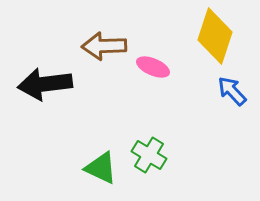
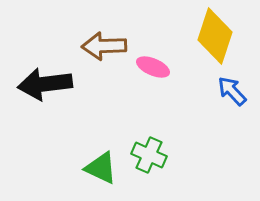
green cross: rotated 8 degrees counterclockwise
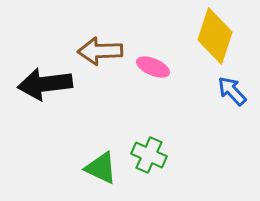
brown arrow: moved 4 px left, 5 px down
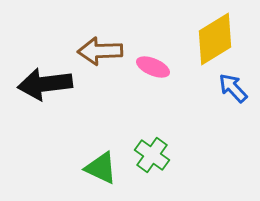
yellow diamond: moved 3 px down; rotated 40 degrees clockwise
blue arrow: moved 1 px right, 3 px up
green cross: moved 3 px right; rotated 12 degrees clockwise
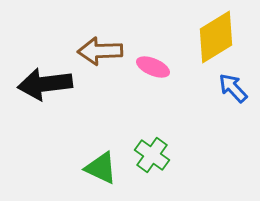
yellow diamond: moved 1 px right, 2 px up
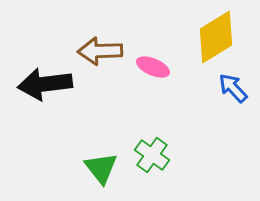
green triangle: rotated 27 degrees clockwise
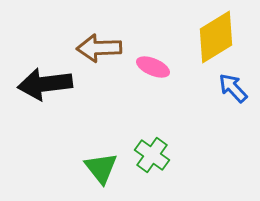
brown arrow: moved 1 px left, 3 px up
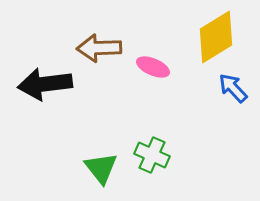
green cross: rotated 12 degrees counterclockwise
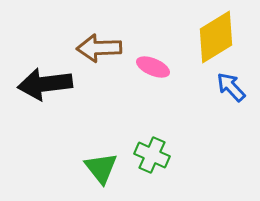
blue arrow: moved 2 px left, 1 px up
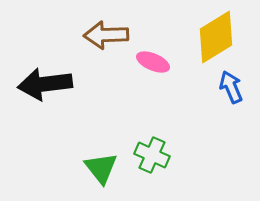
brown arrow: moved 7 px right, 13 px up
pink ellipse: moved 5 px up
blue arrow: rotated 20 degrees clockwise
